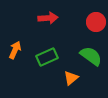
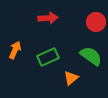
green rectangle: moved 1 px right
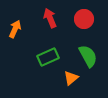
red arrow: moved 2 px right; rotated 108 degrees counterclockwise
red circle: moved 12 px left, 3 px up
orange arrow: moved 21 px up
green semicircle: moved 3 px left; rotated 25 degrees clockwise
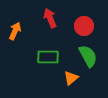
red circle: moved 7 px down
orange arrow: moved 2 px down
green rectangle: rotated 25 degrees clockwise
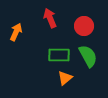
orange arrow: moved 1 px right, 1 px down
green rectangle: moved 11 px right, 2 px up
orange triangle: moved 6 px left
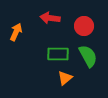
red arrow: rotated 60 degrees counterclockwise
green rectangle: moved 1 px left, 1 px up
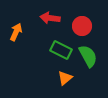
red circle: moved 2 px left
green rectangle: moved 3 px right, 4 px up; rotated 25 degrees clockwise
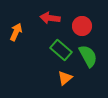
green rectangle: rotated 15 degrees clockwise
